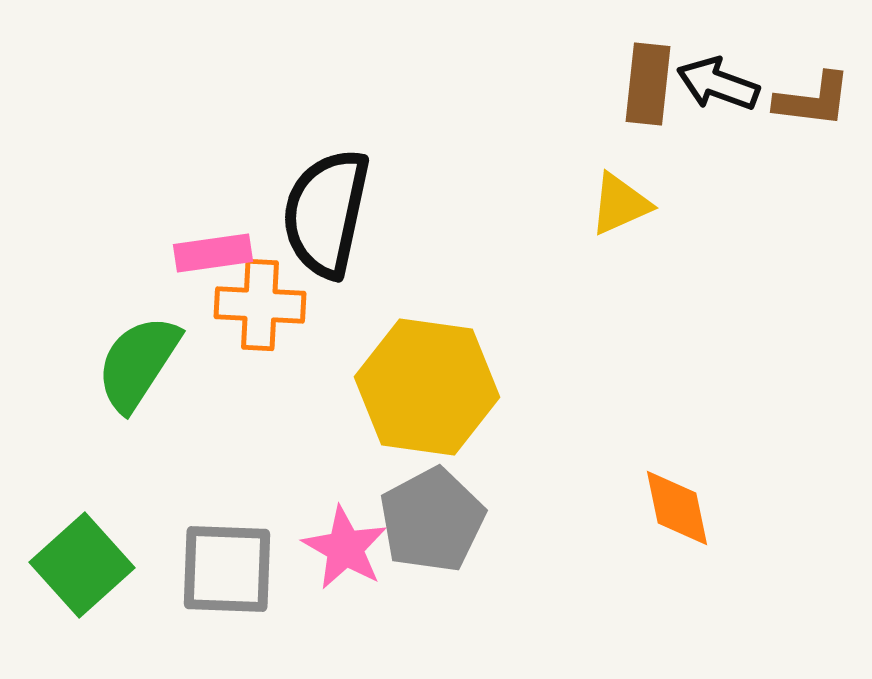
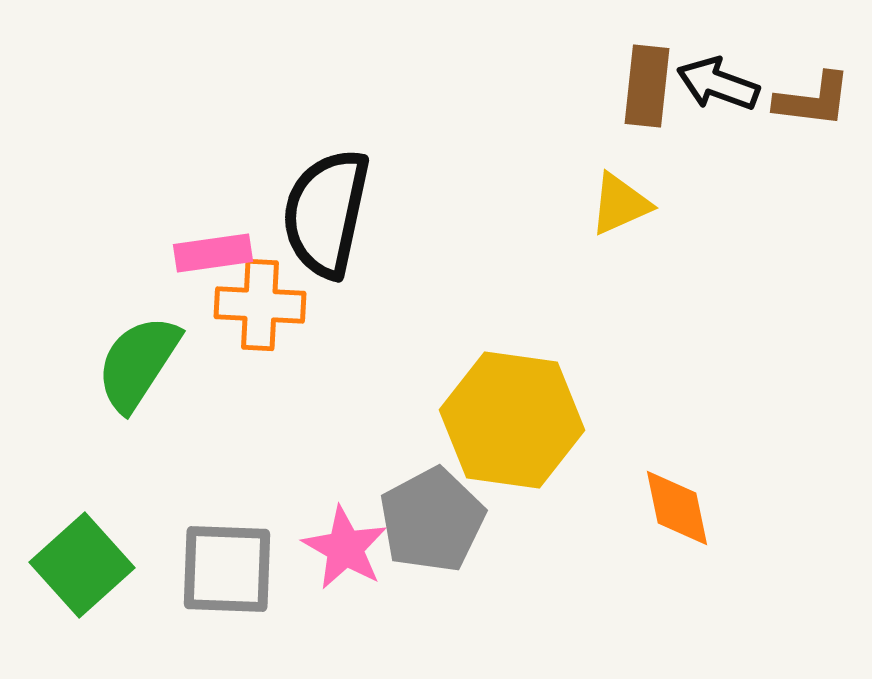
brown rectangle: moved 1 px left, 2 px down
yellow hexagon: moved 85 px right, 33 px down
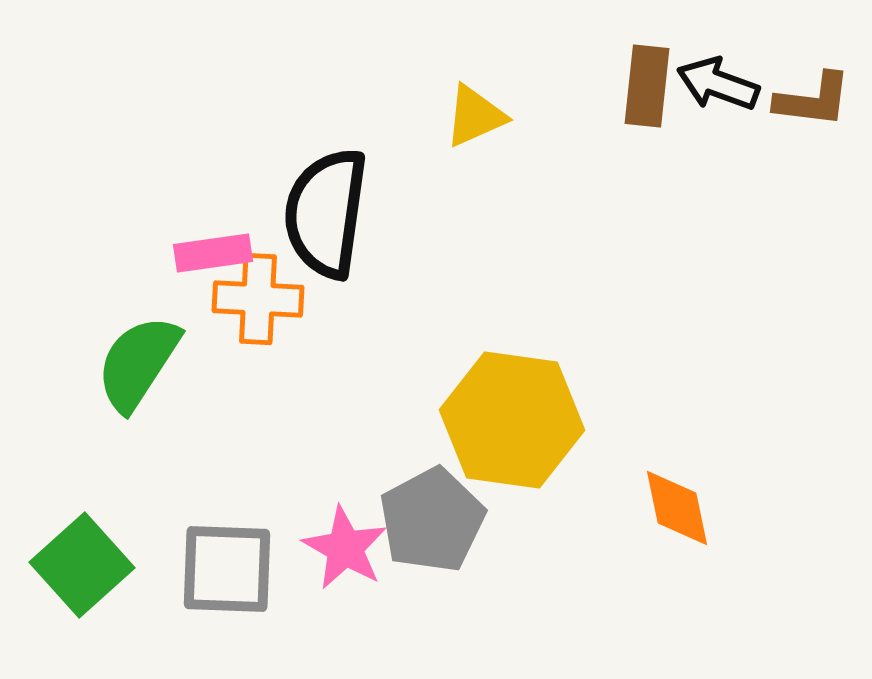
yellow triangle: moved 145 px left, 88 px up
black semicircle: rotated 4 degrees counterclockwise
orange cross: moved 2 px left, 6 px up
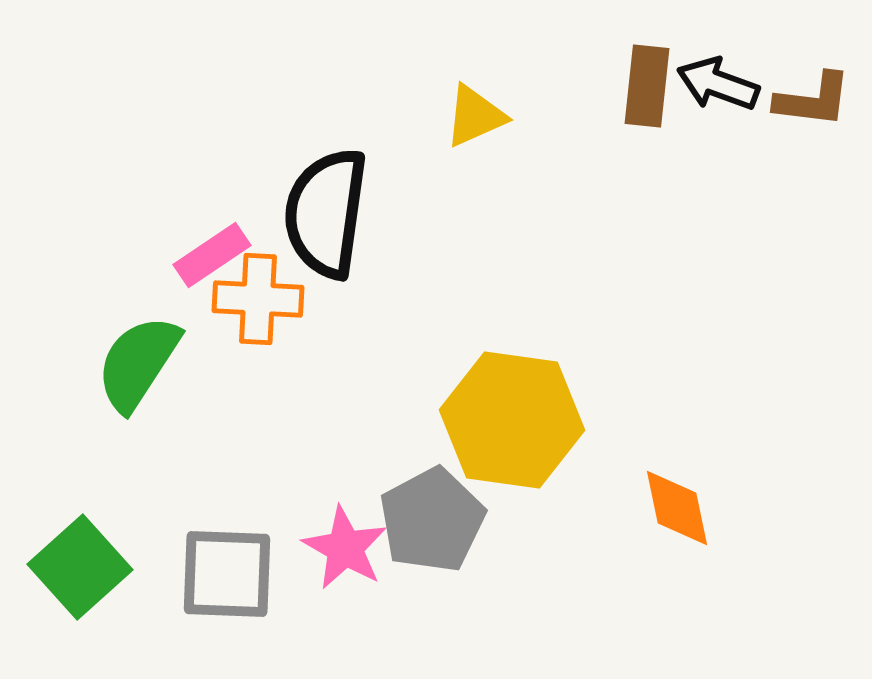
pink rectangle: moved 1 px left, 2 px down; rotated 26 degrees counterclockwise
green square: moved 2 px left, 2 px down
gray square: moved 5 px down
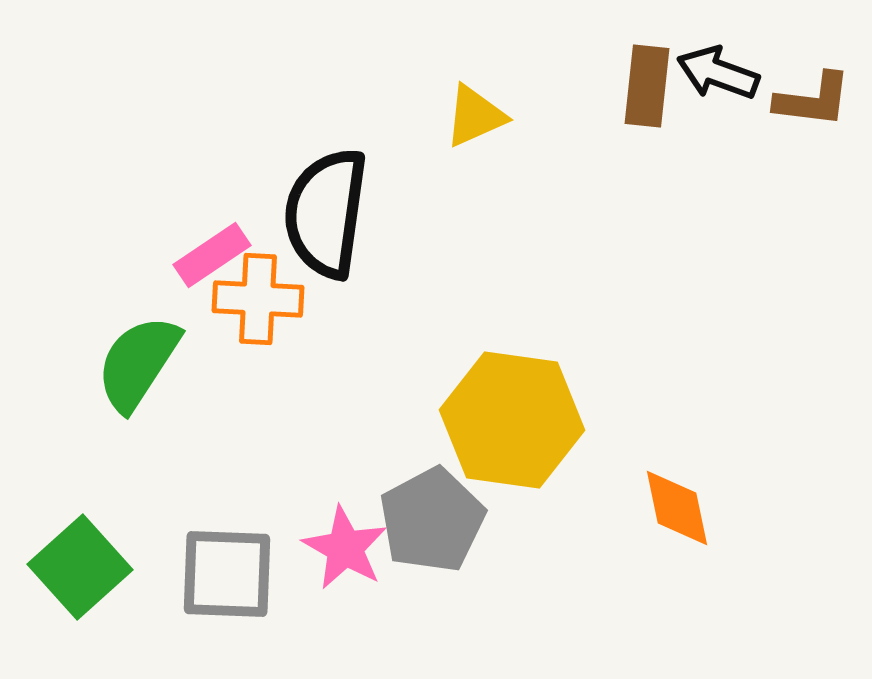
black arrow: moved 11 px up
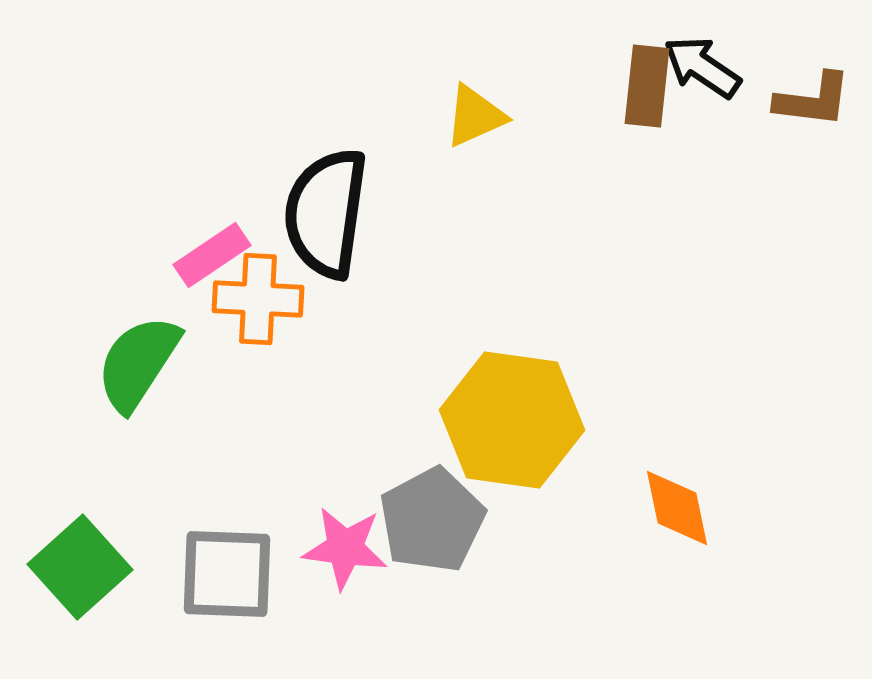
black arrow: moved 16 px left, 6 px up; rotated 14 degrees clockwise
pink star: rotated 22 degrees counterclockwise
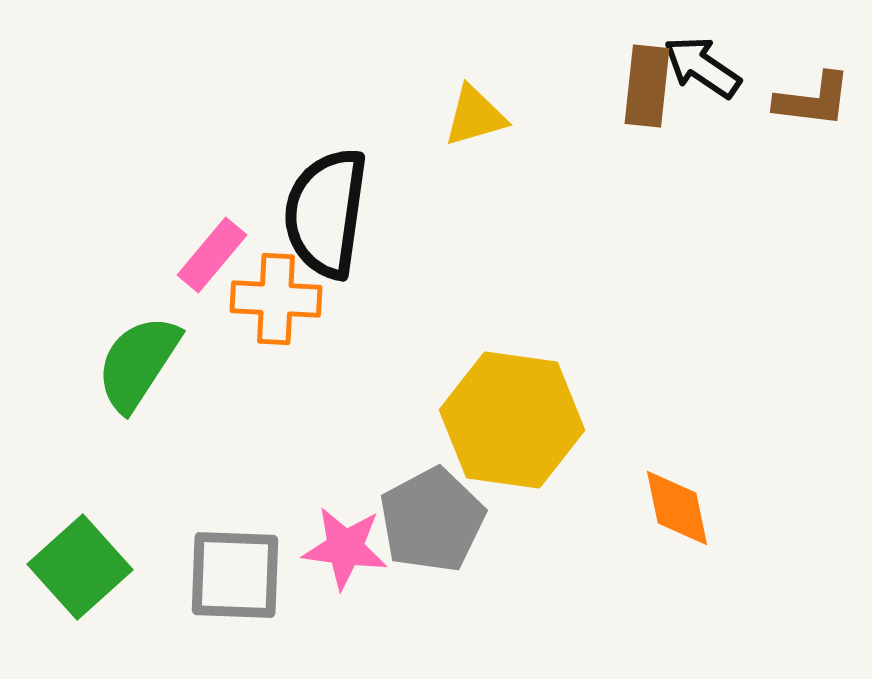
yellow triangle: rotated 8 degrees clockwise
pink rectangle: rotated 16 degrees counterclockwise
orange cross: moved 18 px right
gray square: moved 8 px right, 1 px down
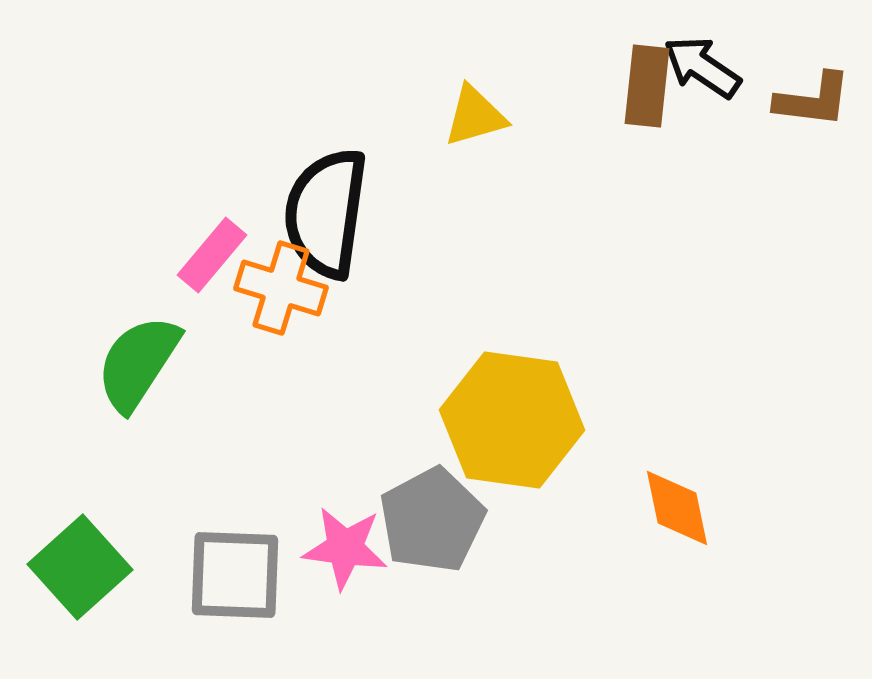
orange cross: moved 5 px right, 11 px up; rotated 14 degrees clockwise
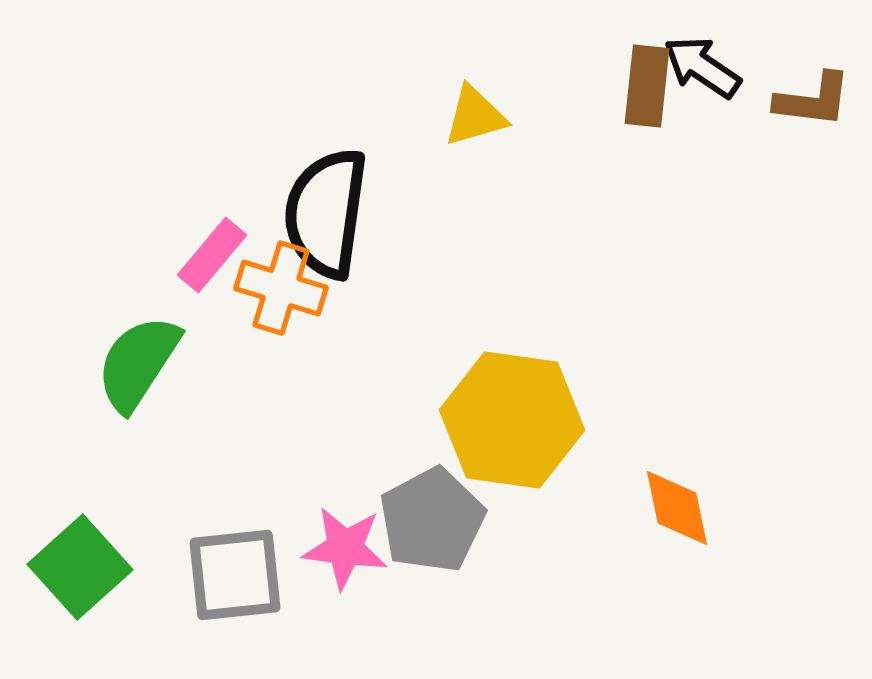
gray square: rotated 8 degrees counterclockwise
